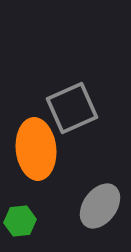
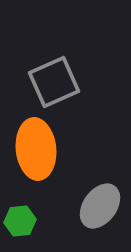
gray square: moved 18 px left, 26 px up
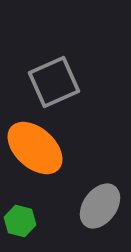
orange ellipse: moved 1 px left, 1 px up; rotated 42 degrees counterclockwise
green hexagon: rotated 20 degrees clockwise
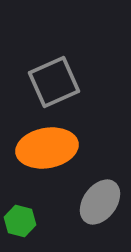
orange ellipse: moved 12 px right; rotated 52 degrees counterclockwise
gray ellipse: moved 4 px up
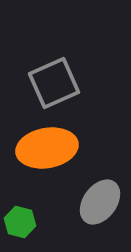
gray square: moved 1 px down
green hexagon: moved 1 px down
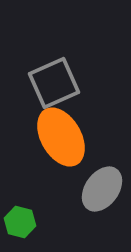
orange ellipse: moved 14 px right, 11 px up; rotated 70 degrees clockwise
gray ellipse: moved 2 px right, 13 px up
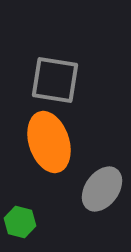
gray square: moved 1 px right, 3 px up; rotated 33 degrees clockwise
orange ellipse: moved 12 px left, 5 px down; rotated 12 degrees clockwise
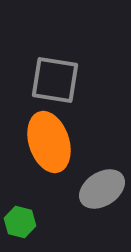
gray ellipse: rotated 21 degrees clockwise
